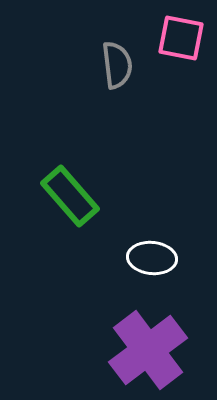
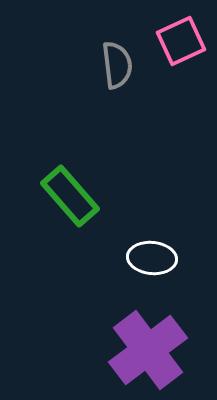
pink square: moved 3 px down; rotated 36 degrees counterclockwise
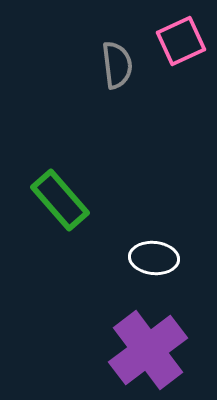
green rectangle: moved 10 px left, 4 px down
white ellipse: moved 2 px right
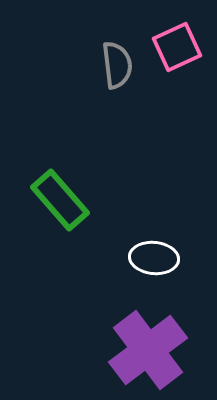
pink square: moved 4 px left, 6 px down
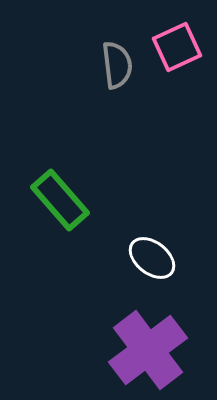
white ellipse: moved 2 px left; rotated 33 degrees clockwise
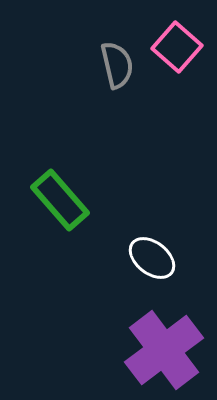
pink square: rotated 24 degrees counterclockwise
gray semicircle: rotated 6 degrees counterclockwise
purple cross: moved 16 px right
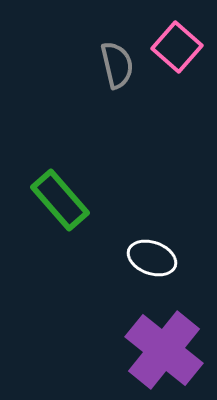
white ellipse: rotated 18 degrees counterclockwise
purple cross: rotated 14 degrees counterclockwise
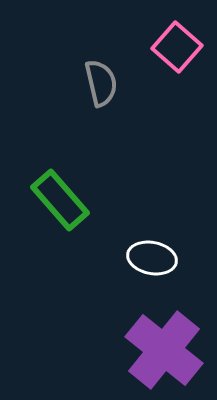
gray semicircle: moved 16 px left, 18 px down
white ellipse: rotated 9 degrees counterclockwise
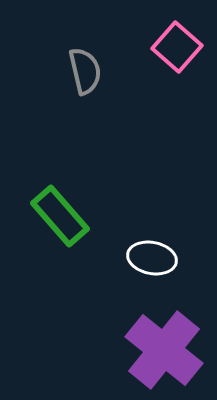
gray semicircle: moved 16 px left, 12 px up
green rectangle: moved 16 px down
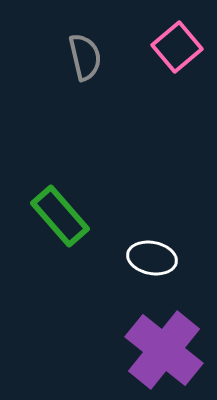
pink square: rotated 9 degrees clockwise
gray semicircle: moved 14 px up
